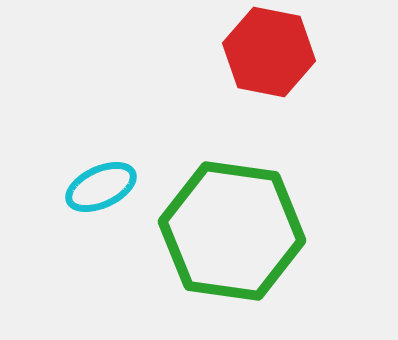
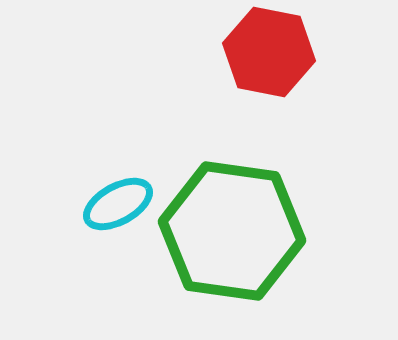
cyan ellipse: moved 17 px right, 17 px down; rotated 4 degrees counterclockwise
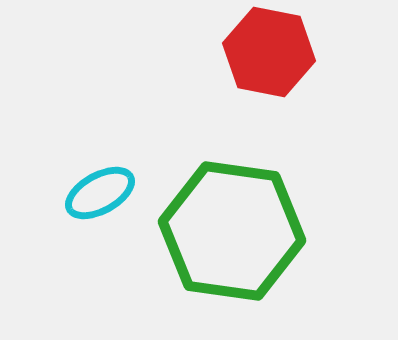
cyan ellipse: moved 18 px left, 11 px up
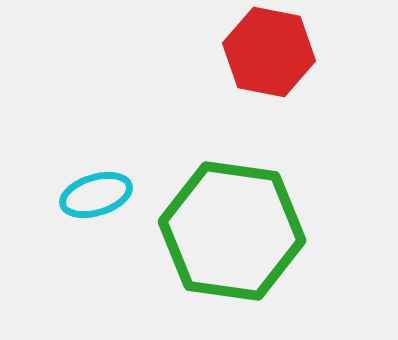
cyan ellipse: moved 4 px left, 2 px down; rotated 12 degrees clockwise
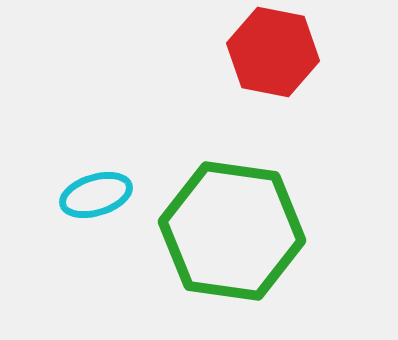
red hexagon: moved 4 px right
